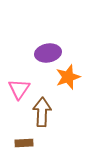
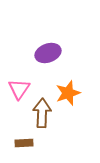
purple ellipse: rotated 10 degrees counterclockwise
orange star: moved 16 px down
brown arrow: moved 1 px down
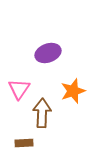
orange star: moved 5 px right, 2 px up
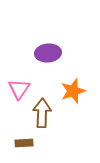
purple ellipse: rotated 15 degrees clockwise
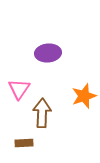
orange star: moved 11 px right, 5 px down
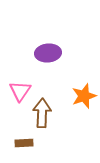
pink triangle: moved 1 px right, 2 px down
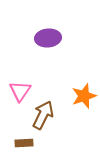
purple ellipse: moved 15 px up
brown arrow: moved 1 px right, 2 px down; rotated 24 degrees clockwise
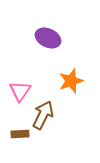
purple ellipse: rotated 30 degrees clockwise
orange star: moved 13 px left, 15 px up
brown rectangle: moved 4 px left, 9 px up
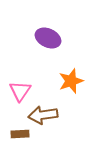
brown arrow: rotated 124 degrees counterclockwise
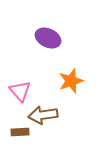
pink triangle: rotated 15 degrees counterclockwise
brown rectangle: moved 2 px up
